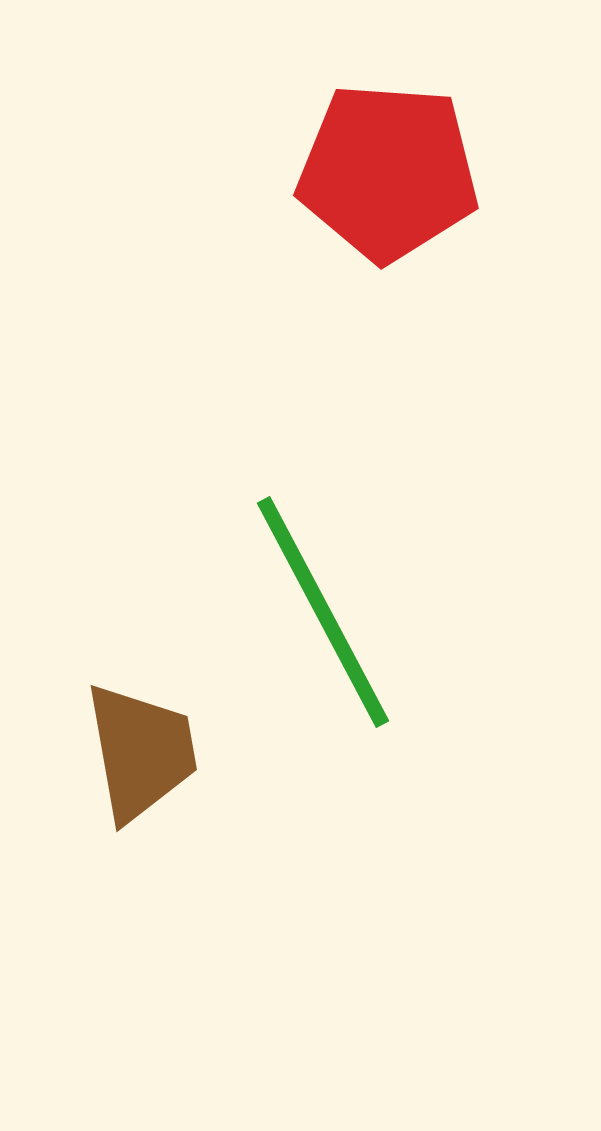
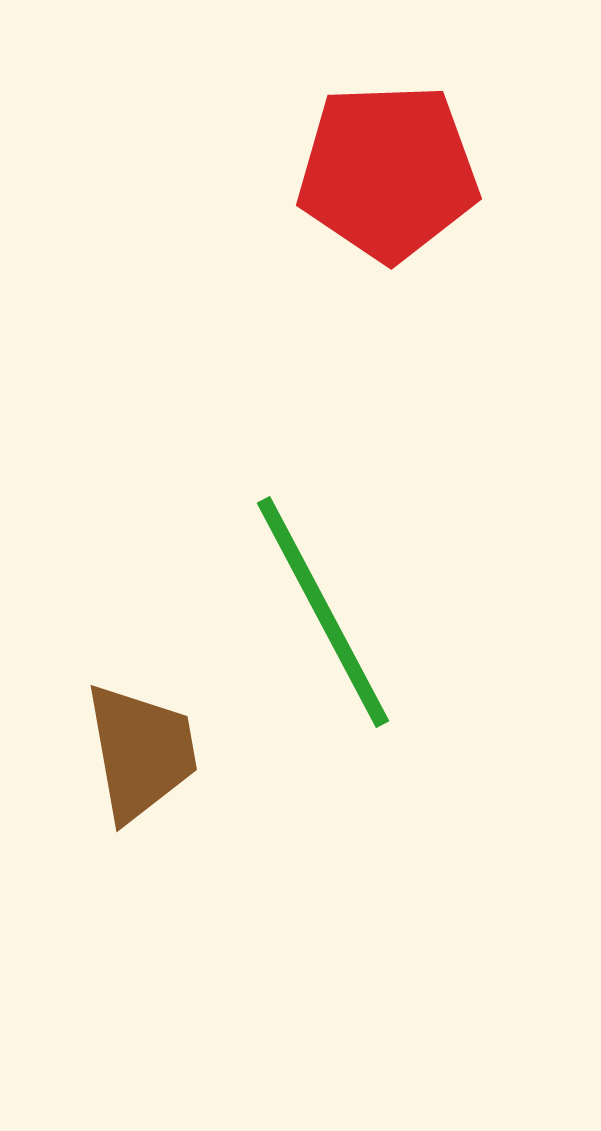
red pentagon: rotated 6 degrees counterclockwise
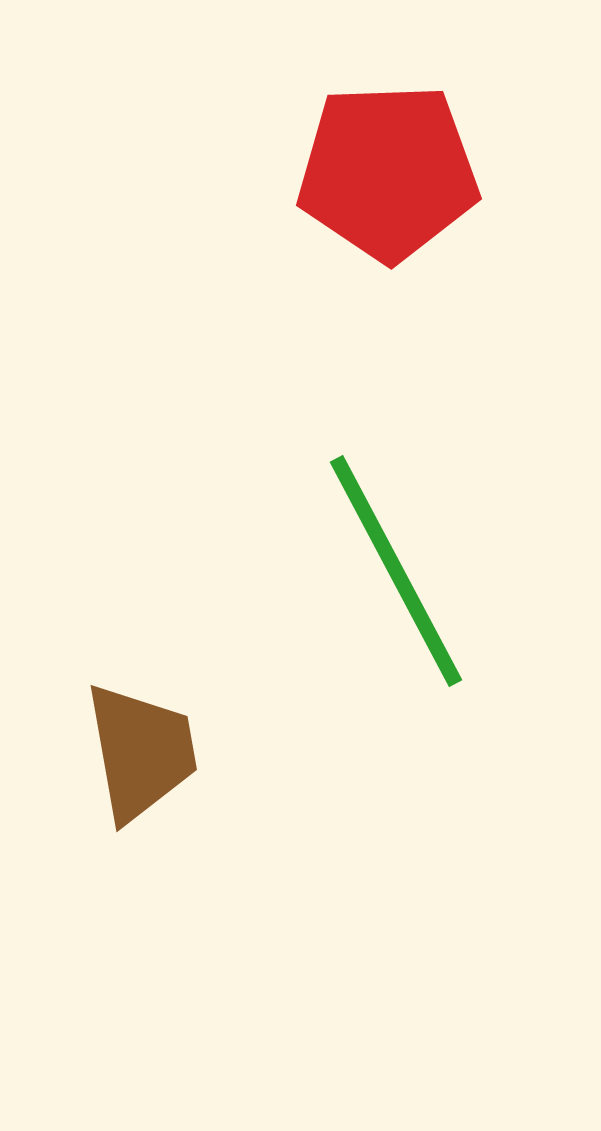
green line: moved 73 px right, 41 px up
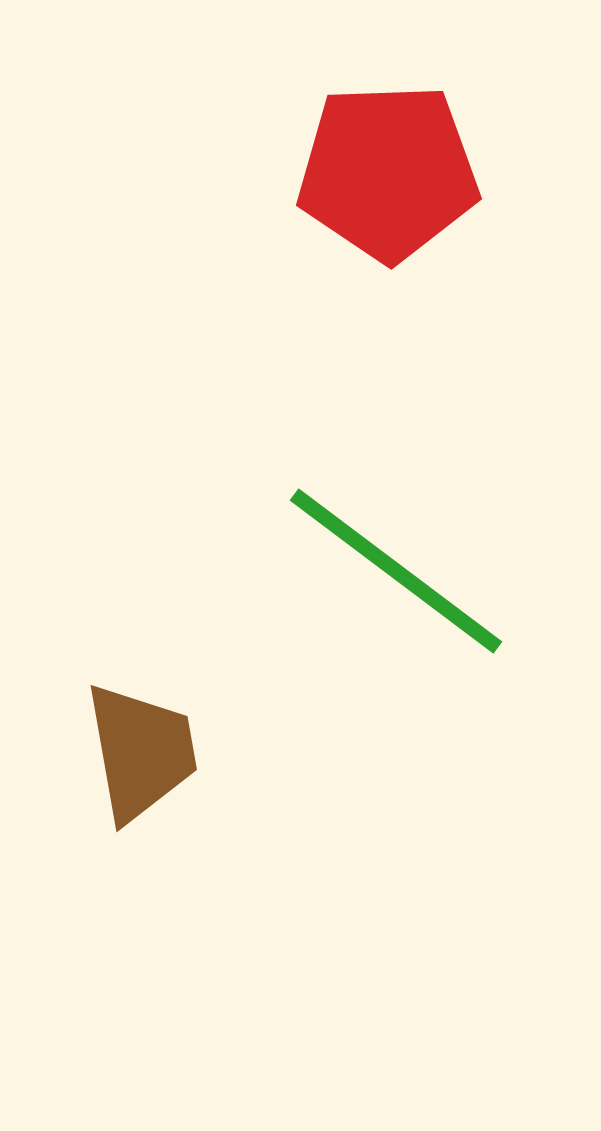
green line: rotated 25 degrees counterclockwise
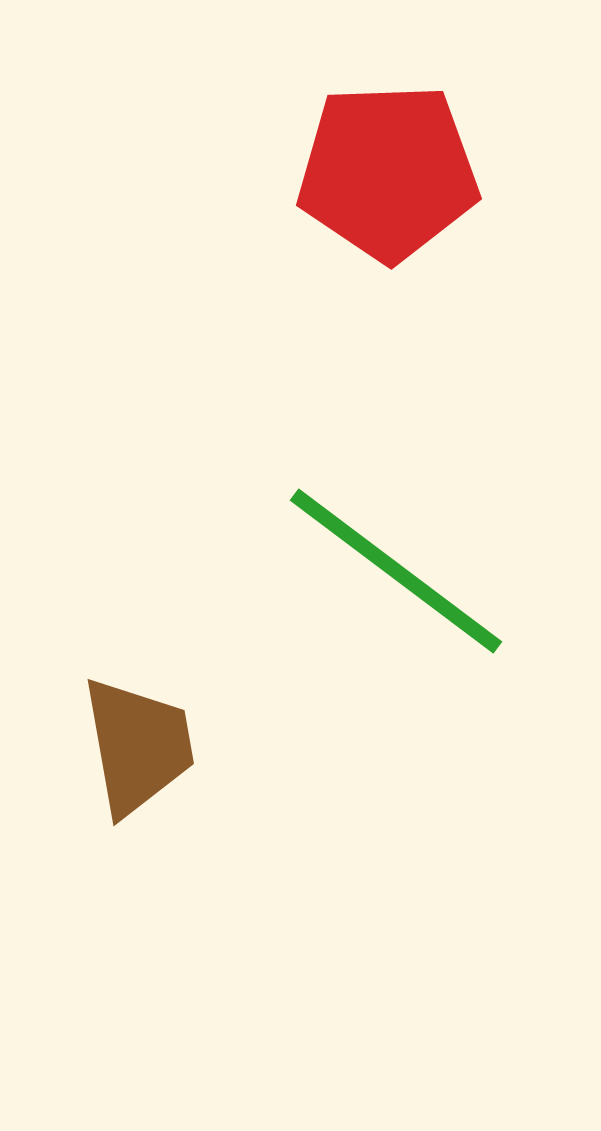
brown trapezoid: moved 3 px left, 6 px up
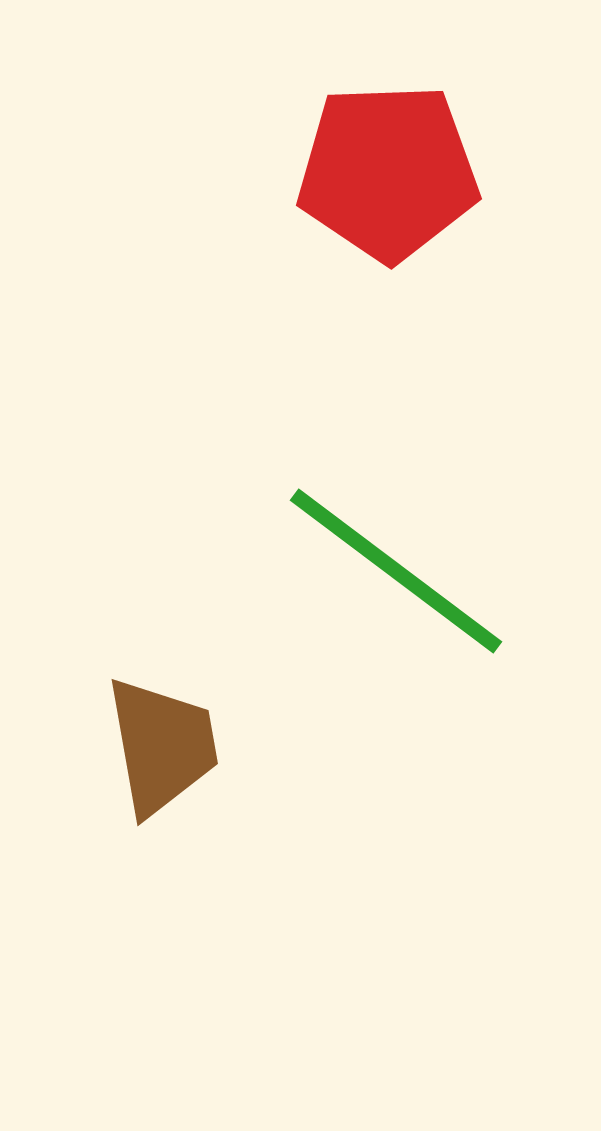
brown trapezoid: moved 24 px right
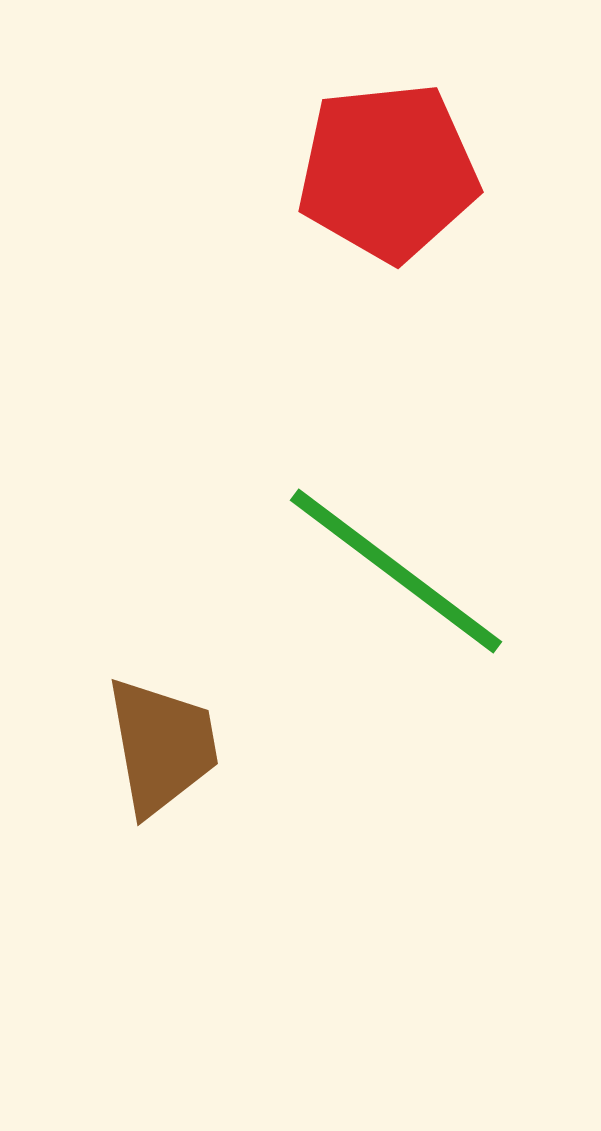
red pentagon: rotated 4 degrees counterclockwise
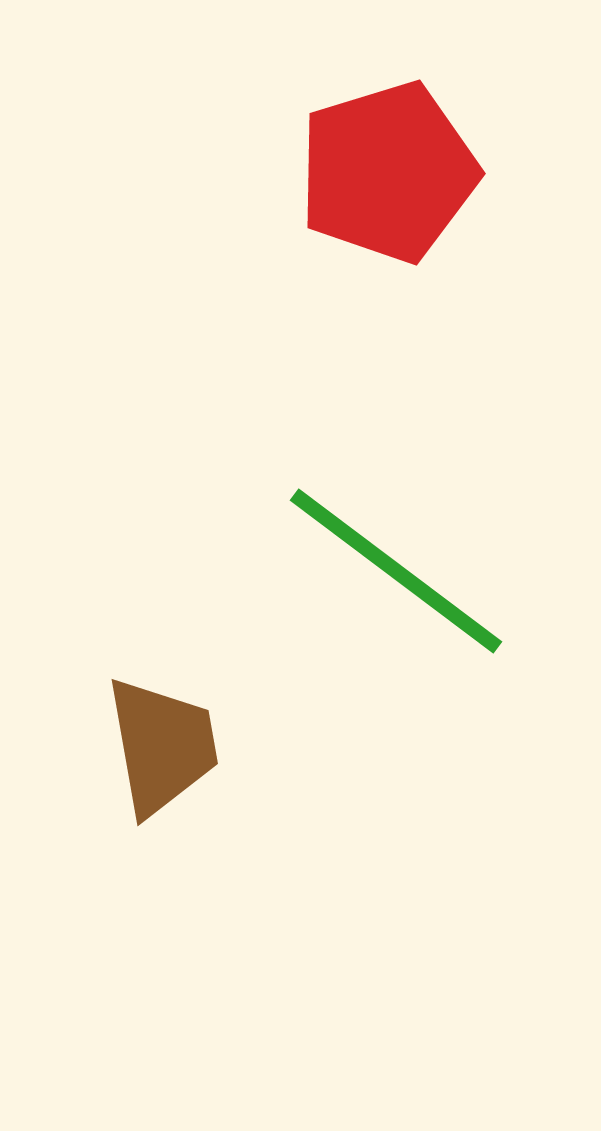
red pentagon: rotated 11 degrees counterclockwise
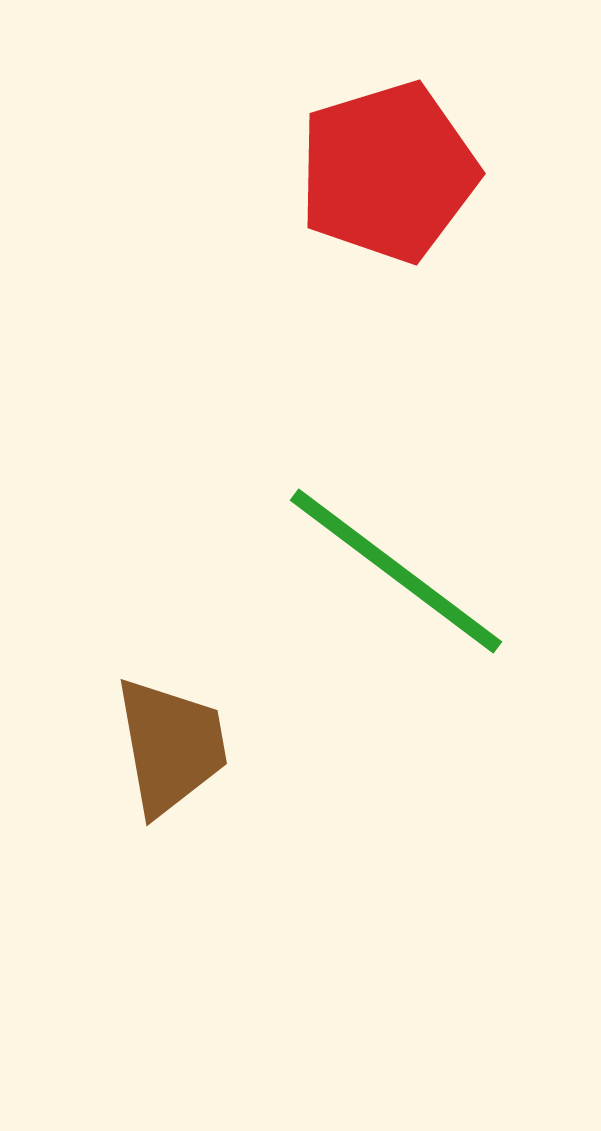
brown trapezoid: moved 9 px right
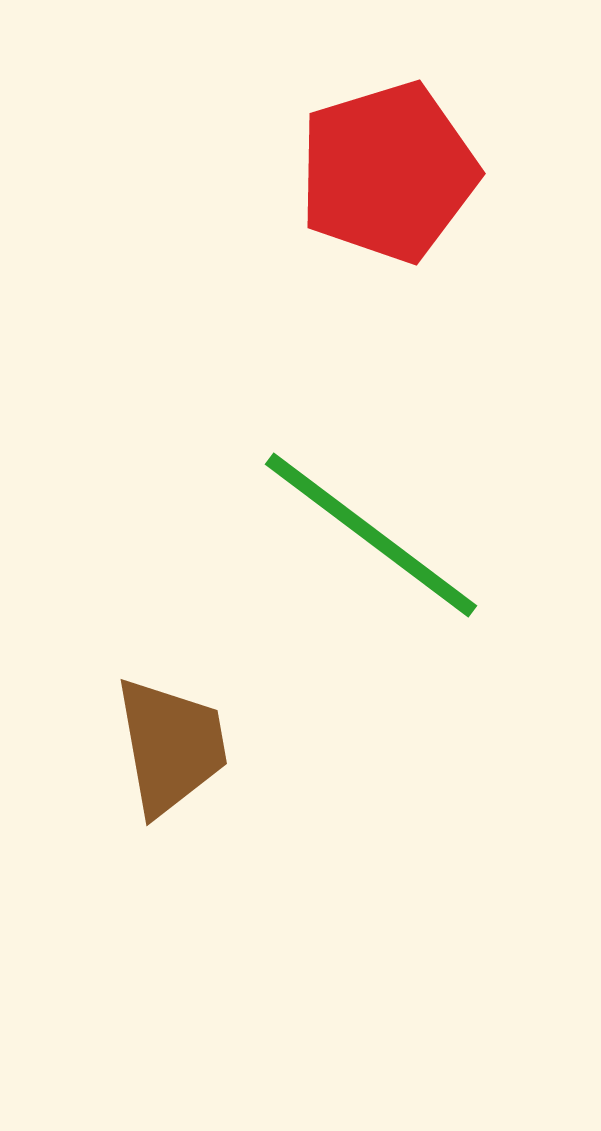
green line: moved 25 px left, 36 px up
